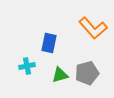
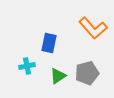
green triangle: moved 2 px left, 1 px down; rotated 18 degrees counterclockwise
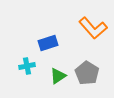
blue rectangle: moved 1 px left; rotated 60 degrees clockwise
gray pentagon: rotated 25 degrees counterclockwise
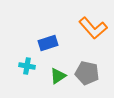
cyan cross: rotated 21 degrees clockwise
gray pentagon: rotated 20 degrees counterclockwise
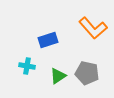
blue rectangle: moved 3 px up
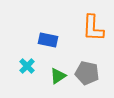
orange L-shape: rotated 44 degrees clockwise
blue rectangle: rotated 30 degrees clockwise
cyan cross: rotated 35 degrees clockwise
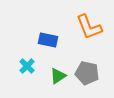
orange L-shape: moved 4 px left, 1 px up; rotated 24 degrees counterclockwise
